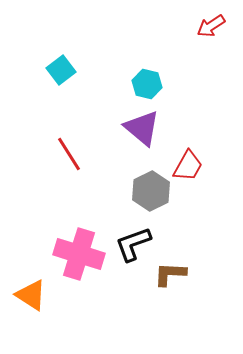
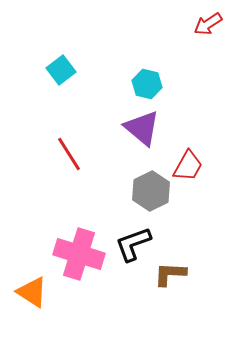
red arrow: moved 3 px left, 2 px up
orange triangle: moved 1 px right, 3 px up
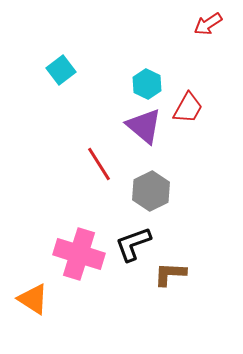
cyan hexagon: rotated 12 degrees clockwise
purple triangle: moved 2 px right, 2 px up
red line: moved 30 px right, 10 px down
red trapezoid: moved 58 px up
orange triangle: moved 1 px right, 7 px down
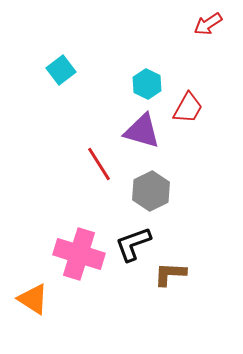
purple triangle: moved 2 px left, 5 px down; rotated 24 degrees counterclockwise
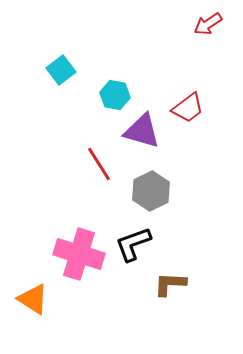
cyan hexagon: moved 32 px left, 11 px down; rotated 16 degrees counterclockwise
red trapezoid: rotated 24 degrees clockwise
brown L-shape: moved 10 px down
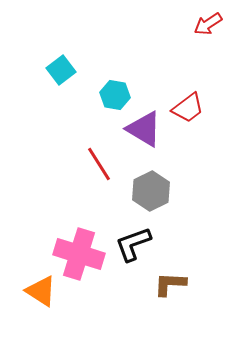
purple triangle: moved 2 px right, 2 px up; rotated 15 degrees clockwise
orange triangle: moved 8 px right, 8 px up
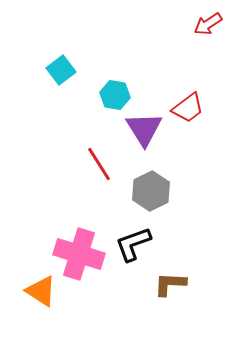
purple triangle: rotated 27 degrees clockwise
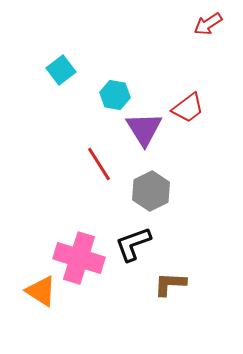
pink cross: moved 4 px down
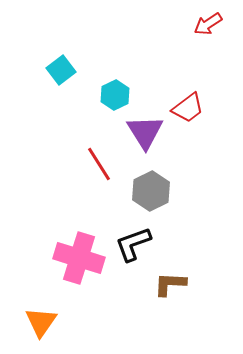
cyan hexagon: rotated 24 degrees clockwise
purple triangle: moved 1 px right, 3 px down
orange triangle: moved 31 px down; rotated 32 degrees clockwise
